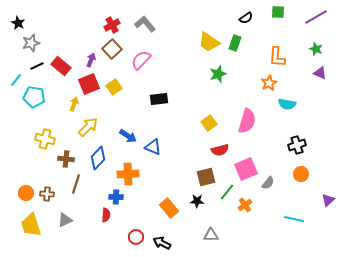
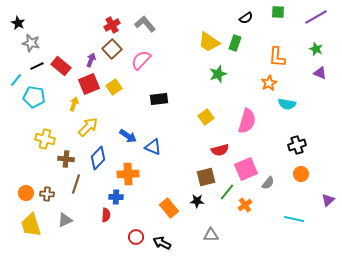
gray star at (31, 43): rotated 30 degrees clockwise
yellow square at (209, 123): moved 3 px left, 6 px up
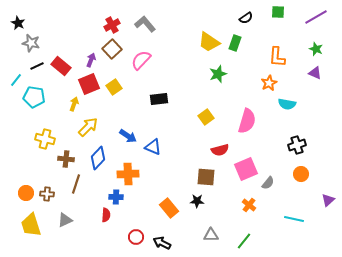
purple triangle at (320, 73): moved 5 px left
brown square at (206, 177): rotated 18 degrees clockwise
green line at (227, 192): moved 17 px right, 49 px down
orange cross at (245, 205): moved 4 px right; rotated 16 degrees counterclockwise
